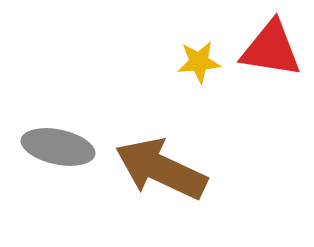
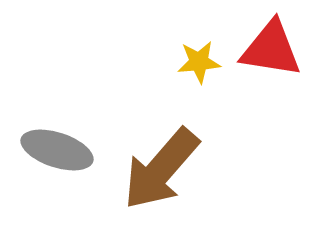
gray ellipse: moved 1 px left, 3 px down; rotated 6 degrees clockwise
brown arrow: rotated 74 degrees counterclockwise
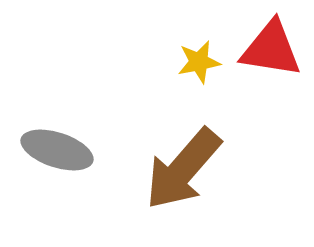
yellow star: rotated 6 degrees counterclockwise
brown arrow: moved 22 px right
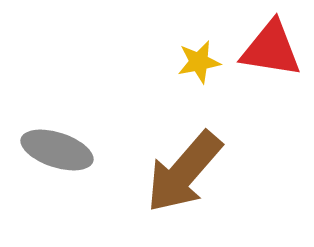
brown arrow: moved 1 px right, 3 px down
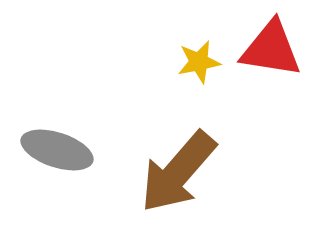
brown arrow: moved 6 px left
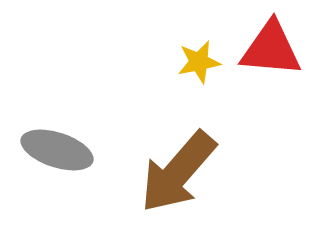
red triangle: rotated 4 degrees counterclockwise
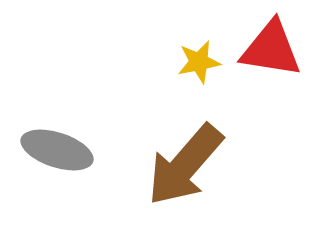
red triangle: rotated 4 degrees clockwise
brown arrow: moved 7 px right, 7 px up
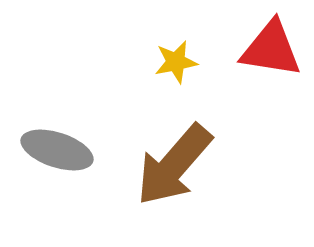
yellow star: moved 23 px left
brown arrow: moved 11 px left
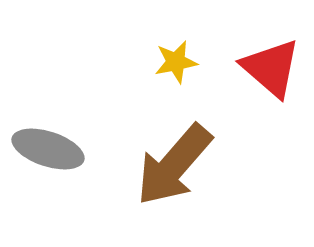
red triangle: moved 19 px down; rotated 32 degrees clockwise
gray ellipse: moved 9 px left, 1 px up
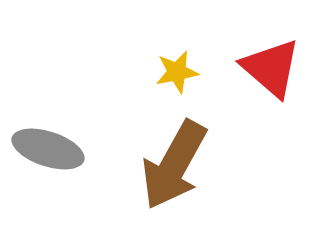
yellow star: moved 1 px right, 10 px down
brown arrow: rotated 12 degrees counterclockwise
